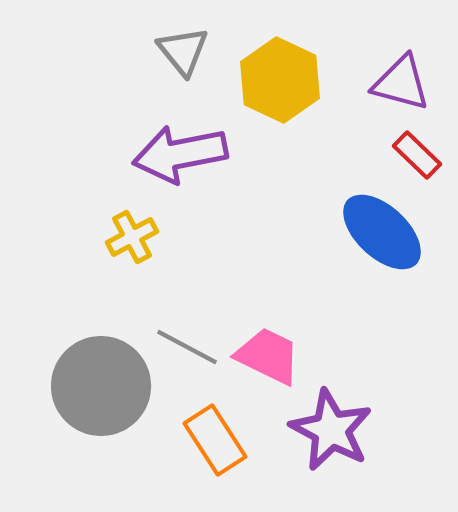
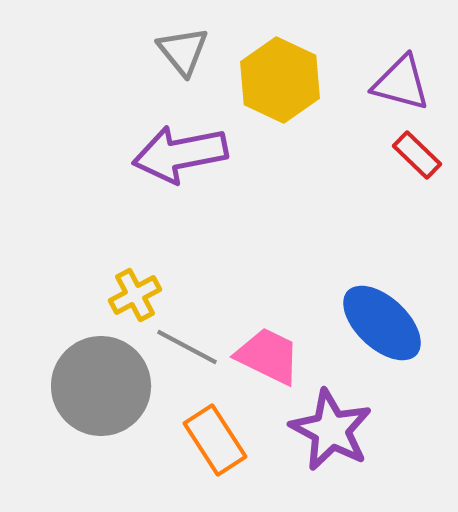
blue ellipse: moved 91 px down
yellow cross: moved 3 px right, 58 px down
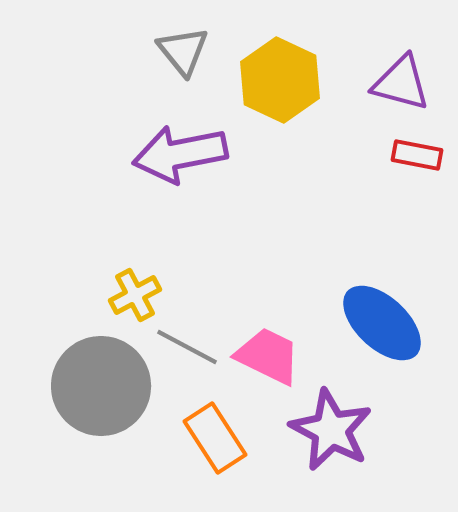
red rectangle: rotated 33 degrees counterclockwise
orange rectangle: moved 2 px up
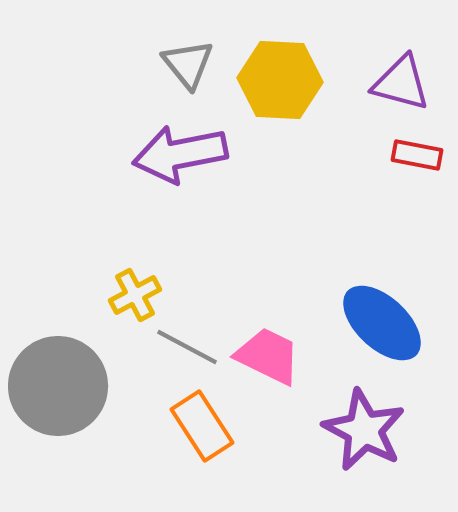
gray triangle: moved 5 px right, 13 px down
yellow hexagon: rotated 22 degrees counterclockwise
gray circle: moved 43 px left
purple star: moved 33 px right
orange rectangle: moved 13 px left, 12 px up
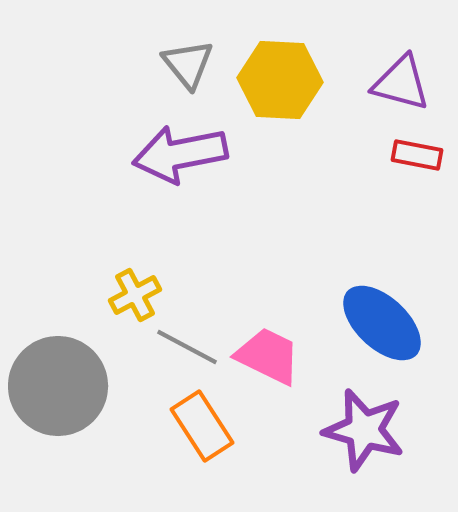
purple star: rotated 12 degrees counterclockwise
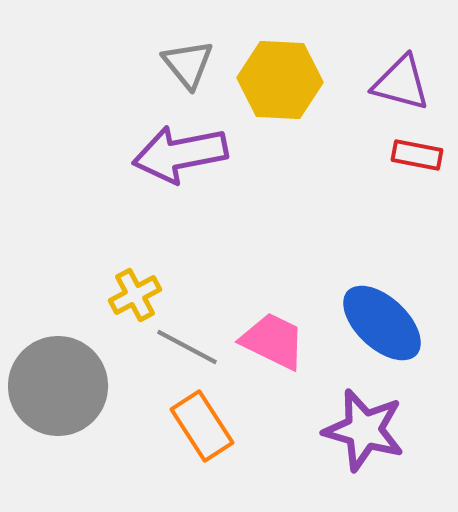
pink trapezoid: moved 5 px right, 15 px up
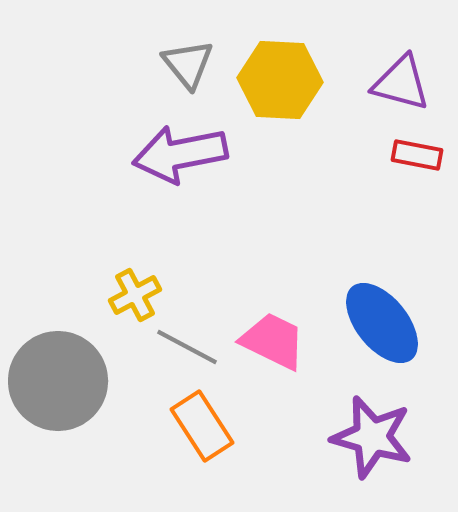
blue ellipse: rotated 8 degrees clockwise
gray circle: moved 5 px up
purple star: moved 8 px right, 7 px down
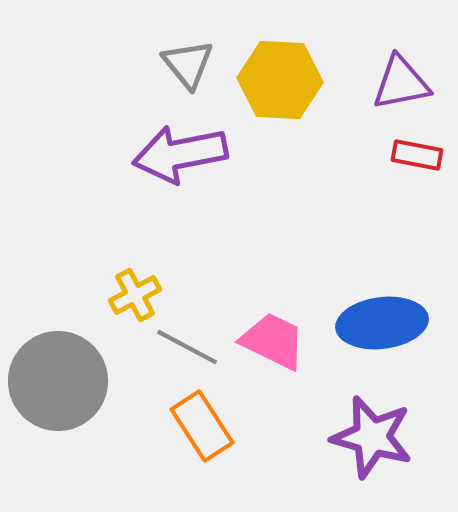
purple triangle: rotated 26 degrees counterclockwise
blue ellipse: rotated 58 degrees counterclockwise
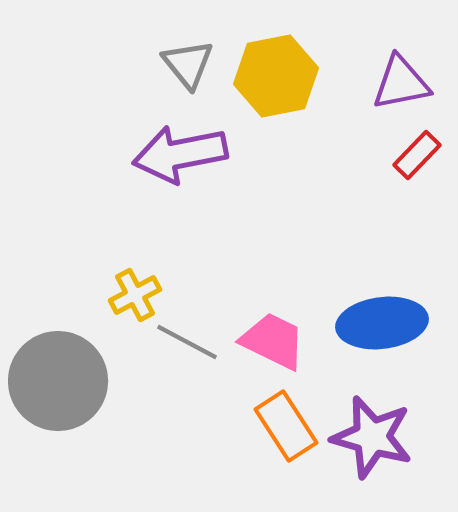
yellow hexagon: moved 4 px left, 4 px up; rotated 14 degrees counterclockwise
red rectangle: rotated 57 degrees counterclockwise
gray line: moved 5 px up
orange rectangle: moved 84 px right
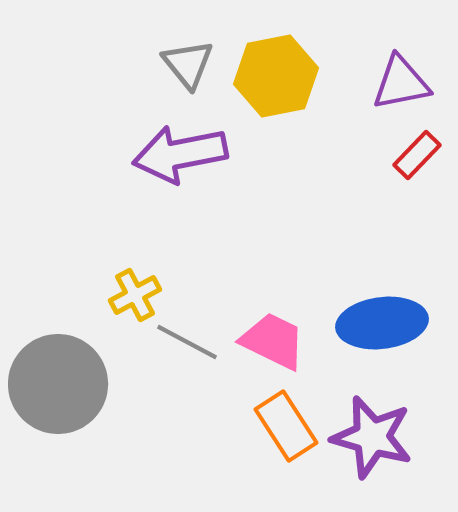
gray circle: moved 3 px down
